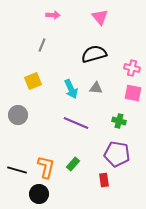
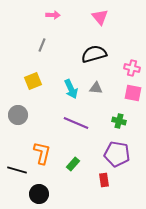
orange L-shape: moved 4 px left, 14 px up
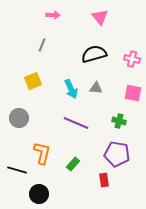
pink cross: moved 9 px up
gray circle: moved 1 px right, 3 px down
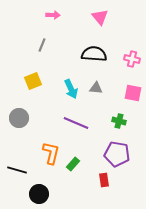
black semicircle: rotated 20 degrees clockwise
orange L-shape: moved 9 px right
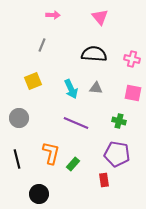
black line: moved 11 px up; rotated 60 degrees clockwise
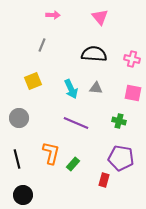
purple pentagon: moved 4 px right, 4 px down
red rectangle: rotated 24 degrees clockwise
black circle: moved 16 px left, 1 px down
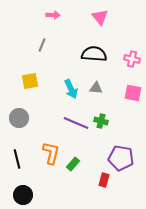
yellow square: moved 3 px left; rotated 12 degrees clockwise
green cross: moved 18 px left
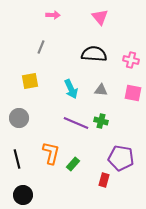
gray line: moved 1 px left, 2 px down
pink cross: moved 1 px left, 1 px down
gray triangle: moved 5 px right, 2 px down
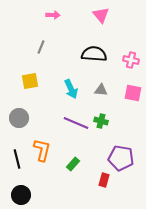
pink triangle: moved 1 px right, 2 px up
orange L-shape: moved 9 px left, 3 px up
black circle: moved 2 px left
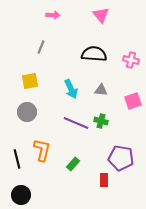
pink square: moved 8 px down; rotated 30 degrees counterclockwise
gray circle: moved 8 px right, 6 px up
red rectangle: rotated 16 degrees counterclockwise
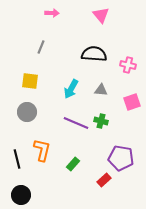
pink arrow: moved 1 px left, 2 px up
pink cross: moved 3 px left, 5 px down
yellow square: rotated 18 degrees clockwise
cyan arrow: rotated 54 degrees clockwise
pink square: moved 1 px left, 1 px down
red rectangle: rotated 48 degrees clockwise
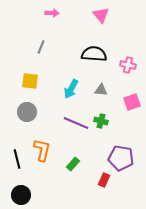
red rectangle: rotated 24 degrees counterclockwise
